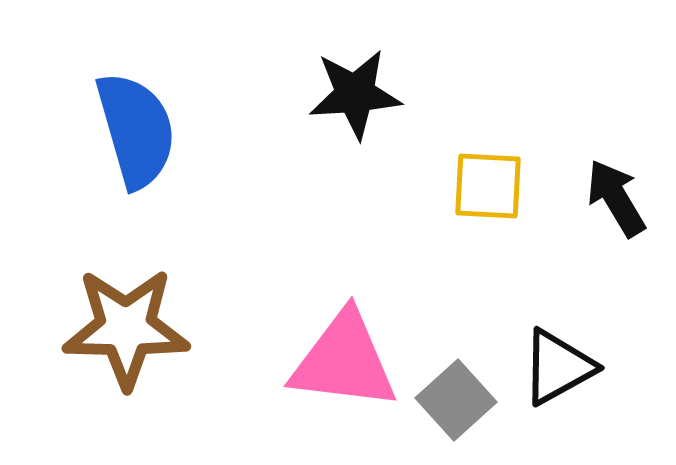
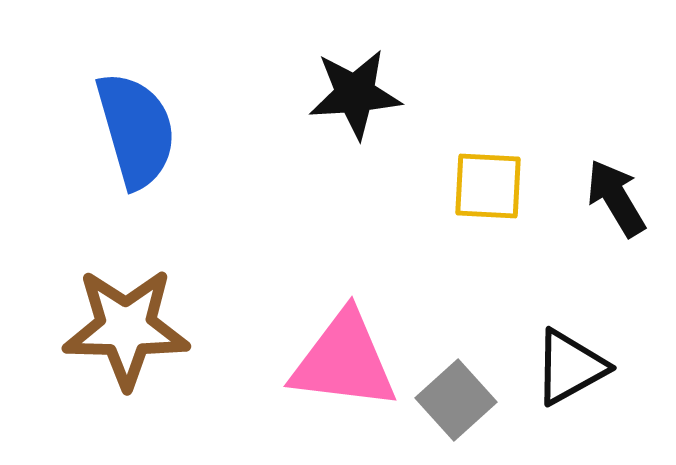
black triangle: moved 12 px right
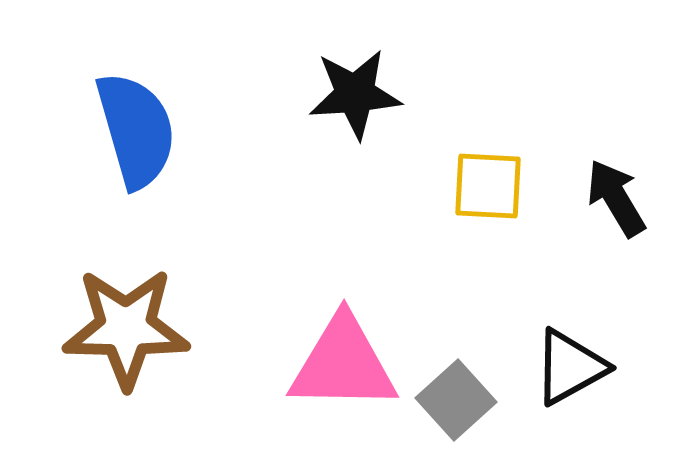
pink triangle: moved 1 px left, 3 px down; rotated 6 degrees counterclockwise
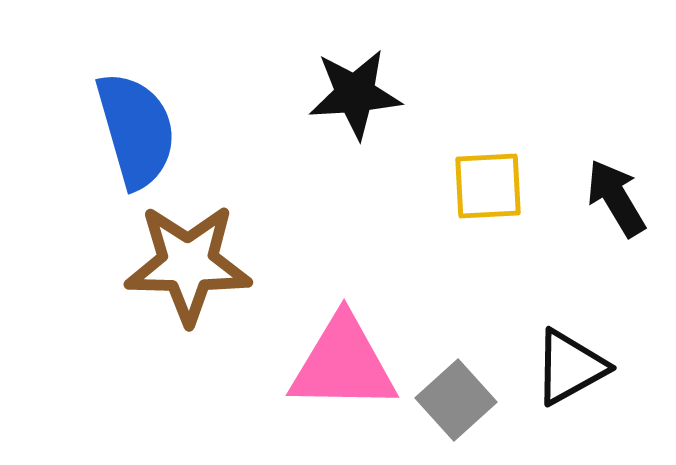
yellow square: rotated 6 degrees counterclockwise
brown star: moved 62 px right, 64 px up
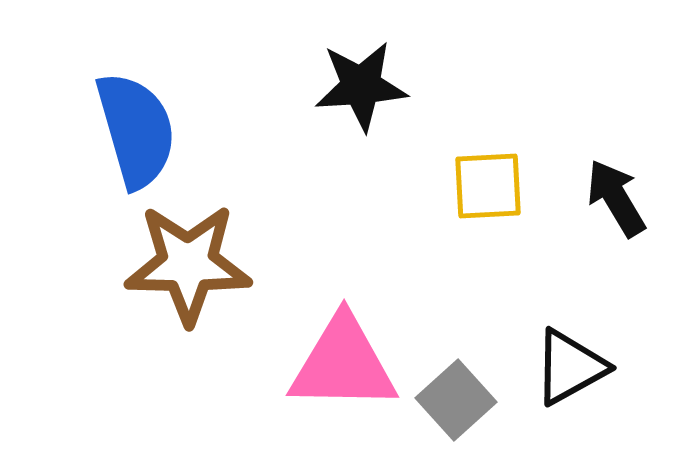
black star: moved 6 px right, 8 px up
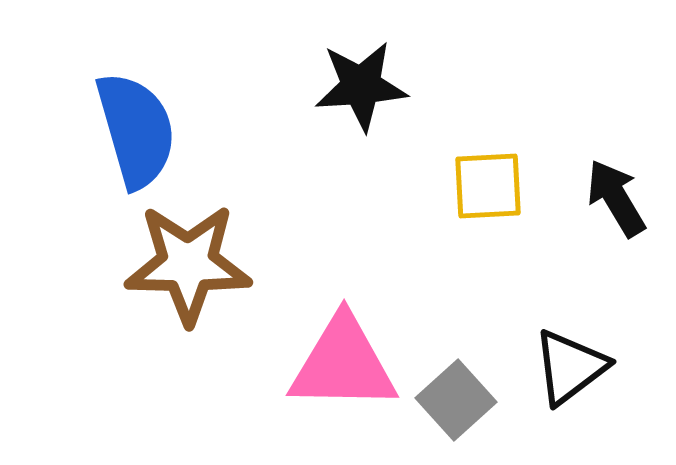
black triangle: rotated 8 degrees counterclockwise
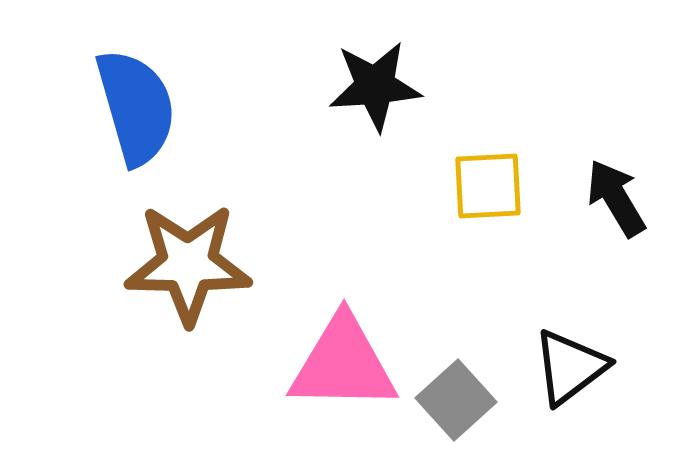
black star: moved 14 px right
blue semicircle: moved 23 px up
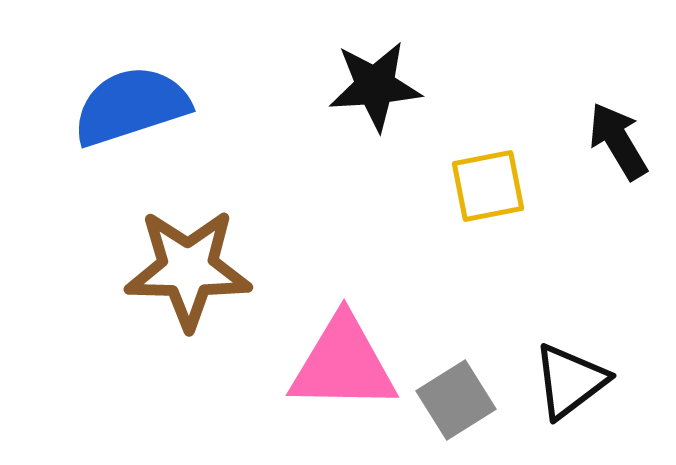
blue semicircle: moved 5 px left, 1 px up; rotated 92 degrees counterclockwise
yellow square: rotated 8 degrees counterclockwise
black arrow: moved 2 px right, 57 px up
brown star: moved 5 px down
black triangle: moved 14 px down
gray square: rotated 10 degrees clockwise
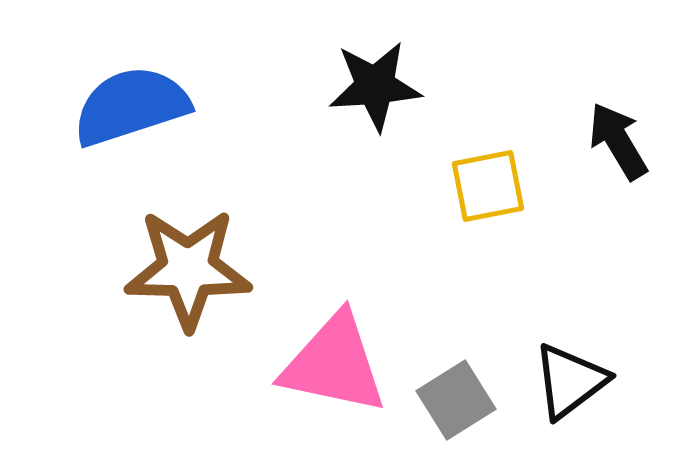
pink triangle: moved 9 px left; rotated 11 degrees clockwise
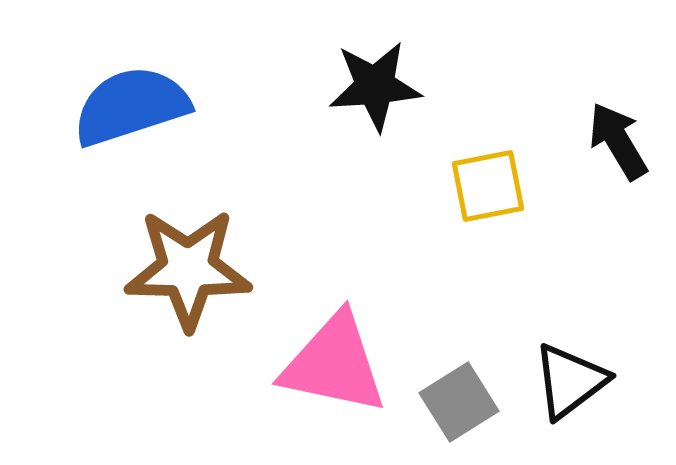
gray square: moved 3 px right, 2 px down
